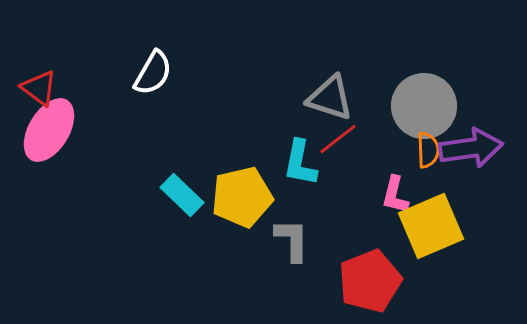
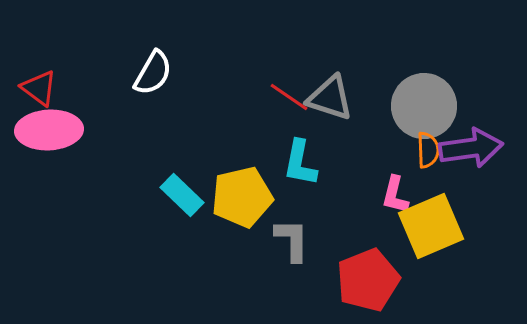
pink ellipse: rotated 56 degrees clockwise
red line: moved 49 px left, 42 px up; rotated 72 degrees clockwise
red pentagon: moved 2 px left, 1 px up
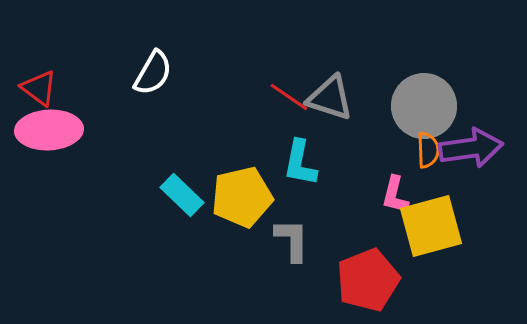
yellow square: rotated 8 degrees clockwise
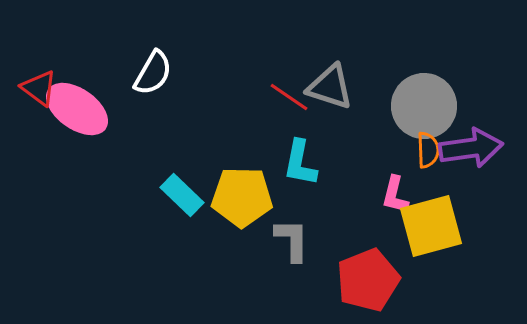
gray triangle: moved 11 px up
pink ellipse: moved 28 px right, 21 px up; rotated 38 degrees clockwise
yellow pentagon: rotated 14 degrees clockwise
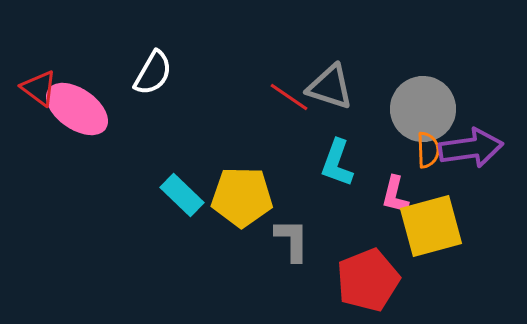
gray circle: moved 1 px left, 3 px down
cyan L-shape: moved 37 px right; rotated 9 degrees clockwise
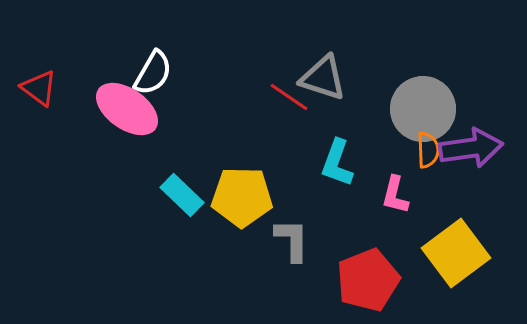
gray triangle: moved 7 px left, 9 px up
pink ellipse: moved 50 px right
yellow square: moved 25 px right, 27 px down; rotated 22 degrees counterclockwise
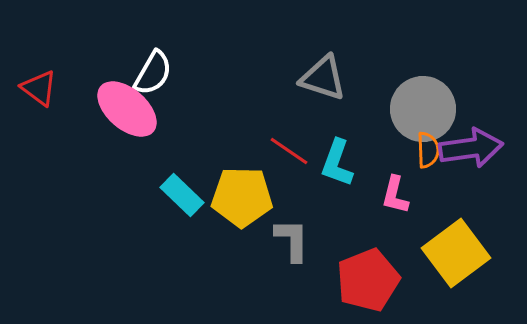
red line: moved 54 px down
pink ellipse: rotated 6 degrees clockwise
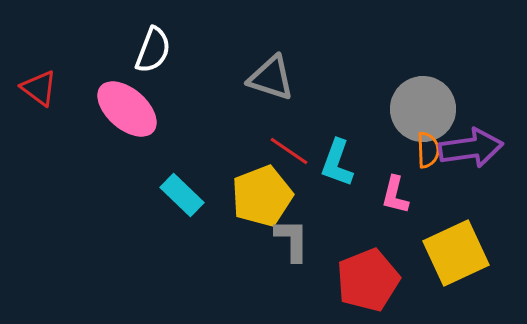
white semicircle: moved 23 px up; rotated 9 degrees counterclockwise
gray triangle: moved 52 px left
yellow pentagon: moved 20 px right, 1 px up; rotated 22 degrees counterclockwise
yellow square: rotated 12 degrees clockwise
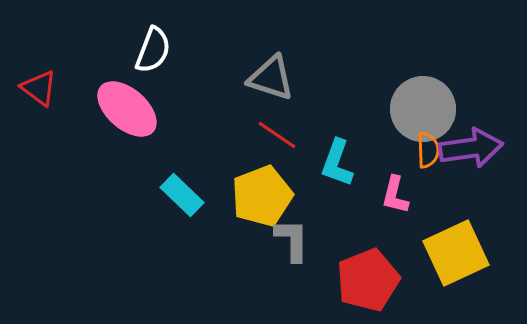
red line: moved 12 px left, 16 px up
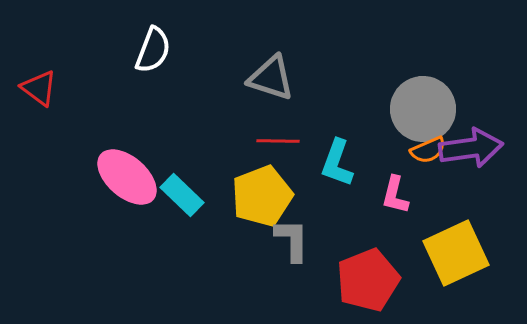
pink ellipse: moved 68 px down
red line: moved 1 px right, 6 px down; rotated 33 degrees counterclockwise
orange semicircle: rotated 69 degrees clockwise
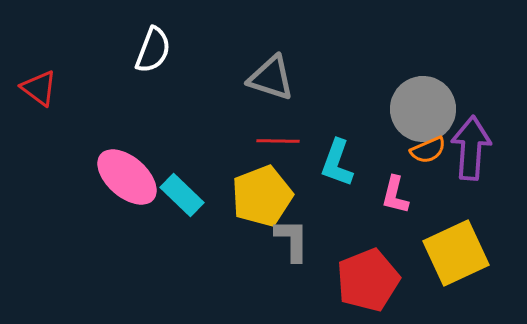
purple arrow: rotated 78 degrees counterclockwise
